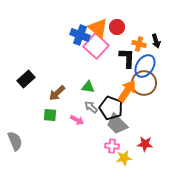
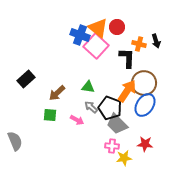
blue ellipse: moved 39 px down
black pentagon: moved 1 px left
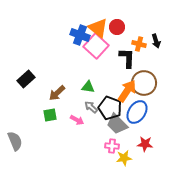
blue ellipse: moved 8 px left, 7 px down
green square: rotated 16 degrees counterclockwise
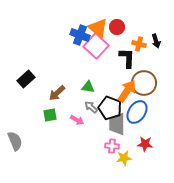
gray trapezoid: rotated 45 degrees clockwise
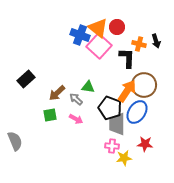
pink square: moved 3 px right
brown circle: moved 2 px down
gray arrow: moved 15 px left, 8 px up
pink arrow: moved 1 px left, 1 px up
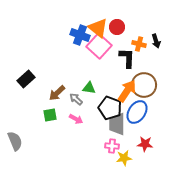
green triangle: moved 1 px right, 1 px down
